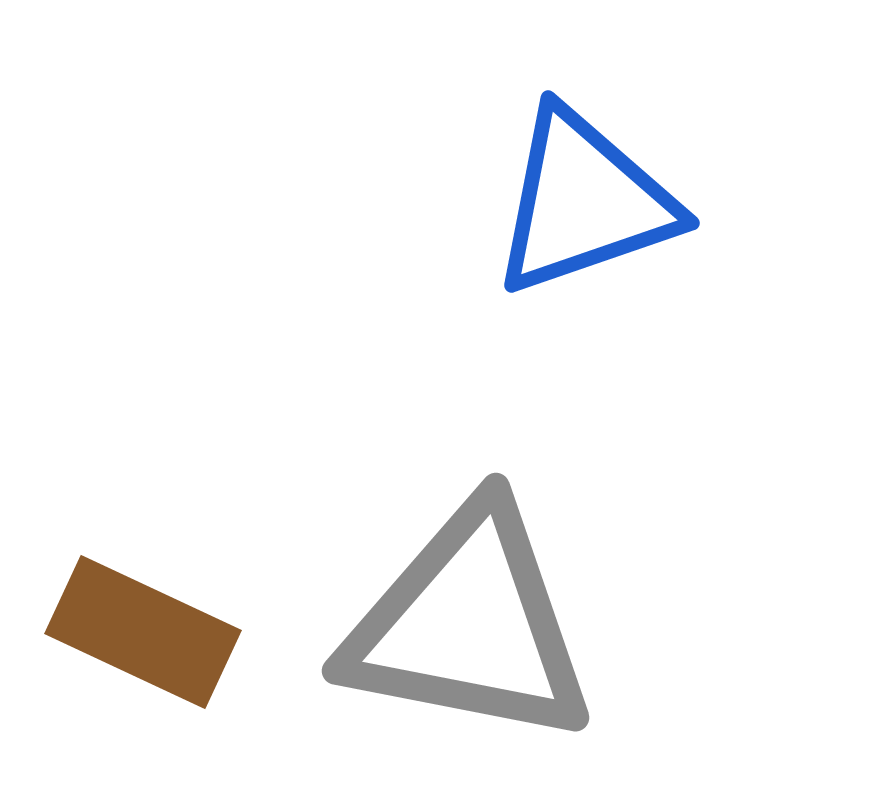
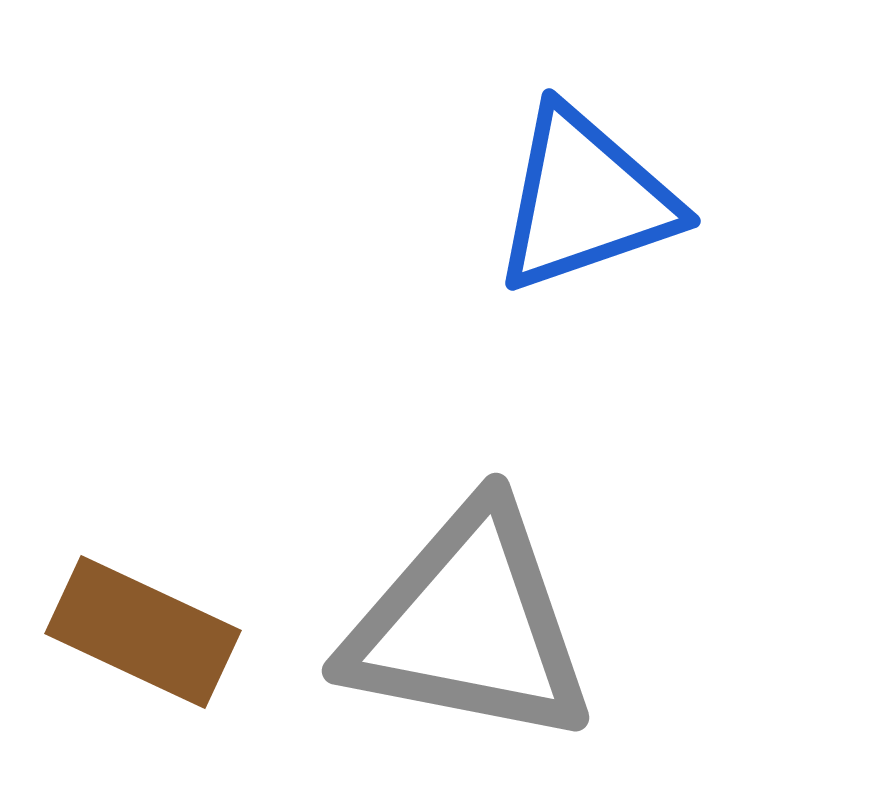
blue triangle: moved 1 px right, 2 px up
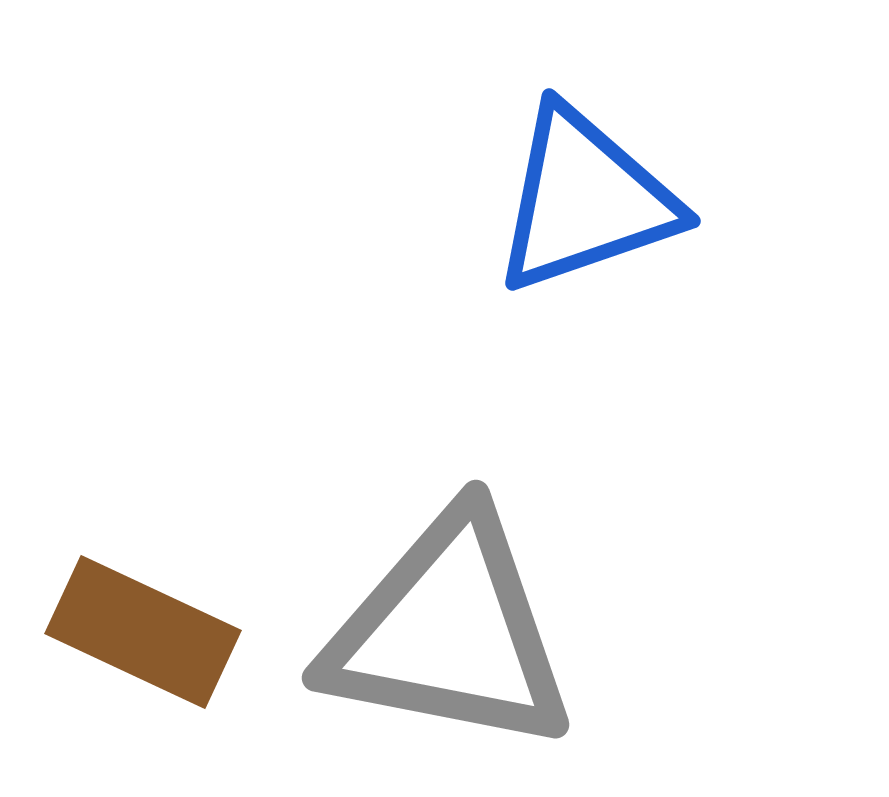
gray triangle: moved 20 px left, 7 px down
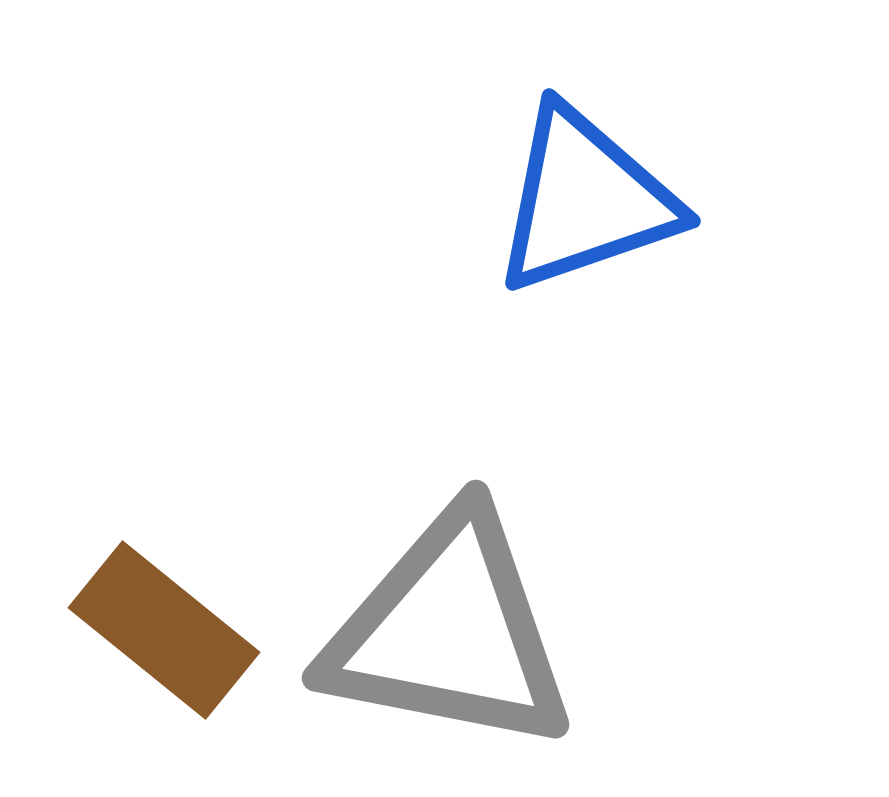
brown rectangle: moved 21 px right, 2 px up; rotated 14 degrees clockwise
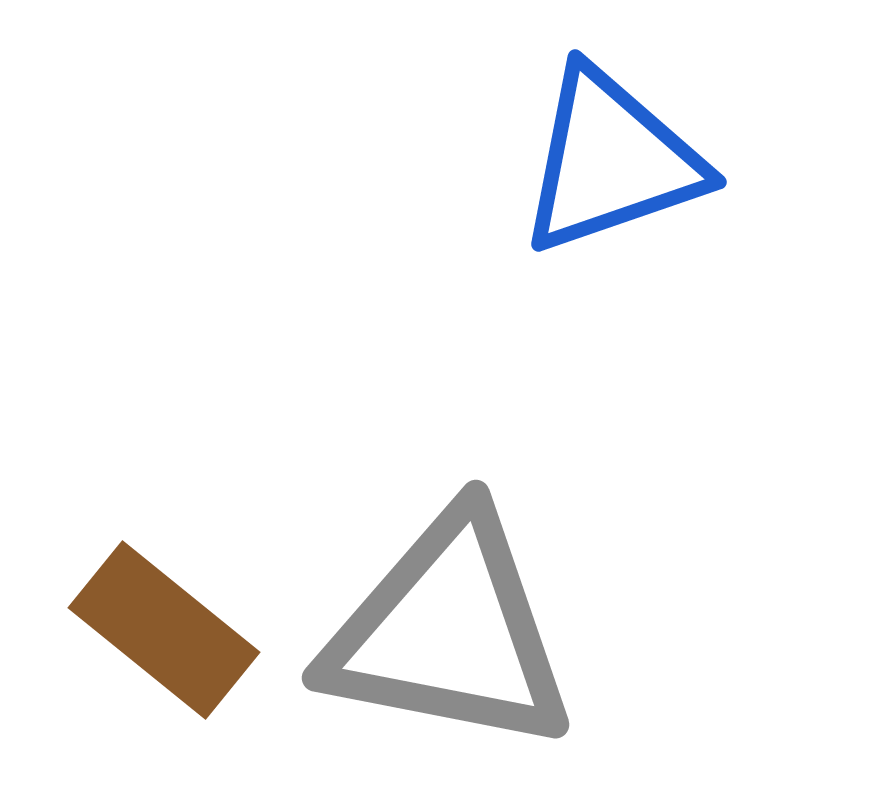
blue triangle: moved 26 px right, 39 px up
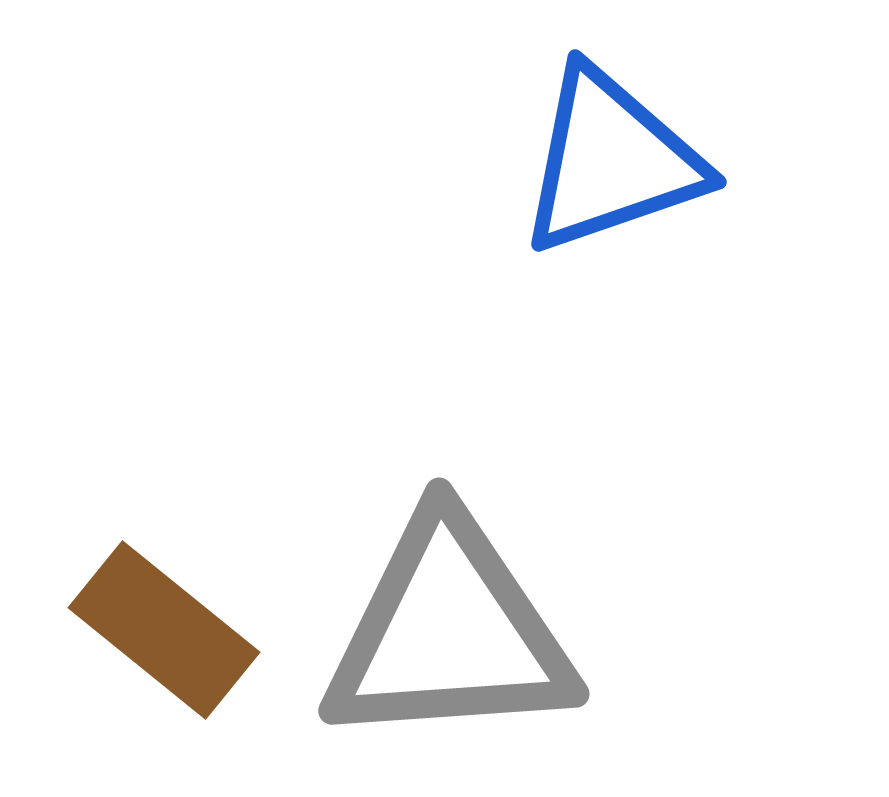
gray triangle: rotated 15 degrees counterclockwise
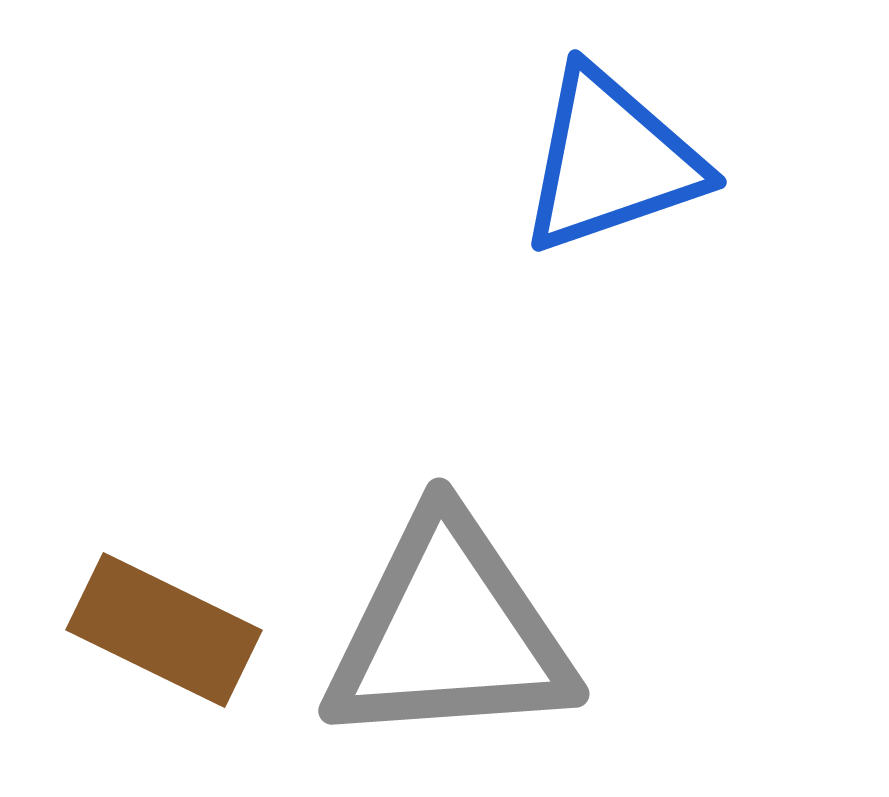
brown rectangle: rotated 13 degrees counterclockwise
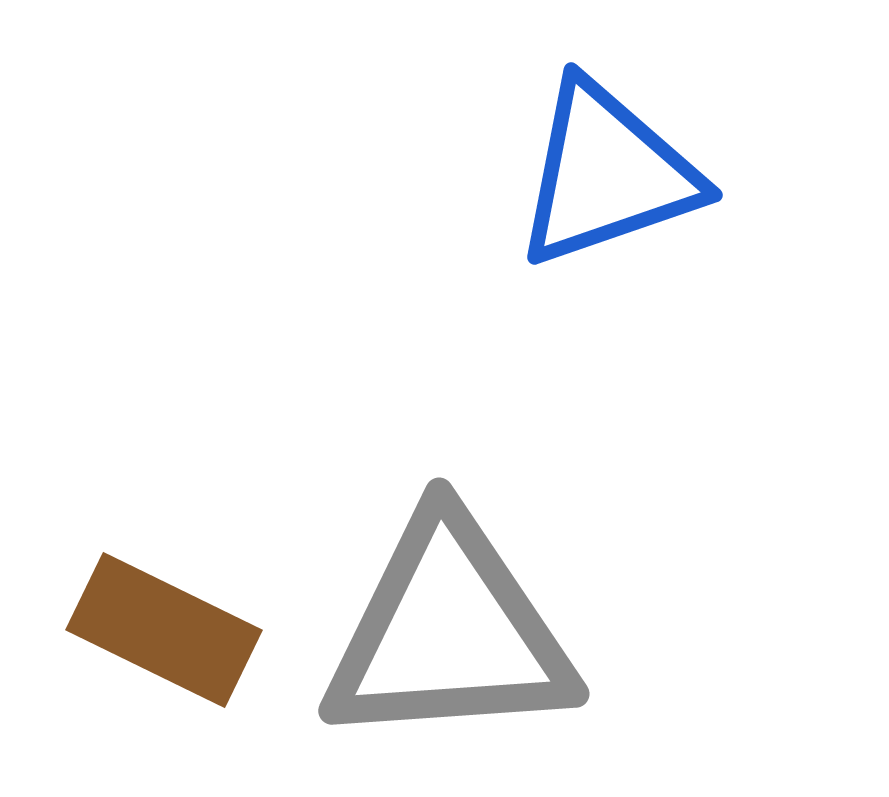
blue triangle: moved 4 px left, 13 px down
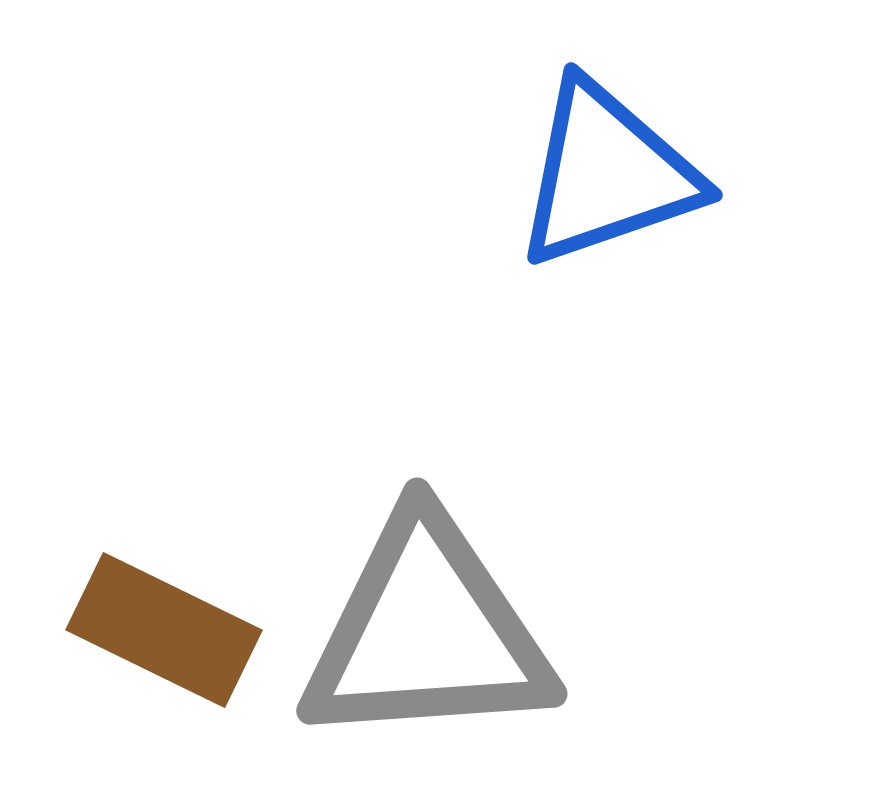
gray triangle: moved 22 px left
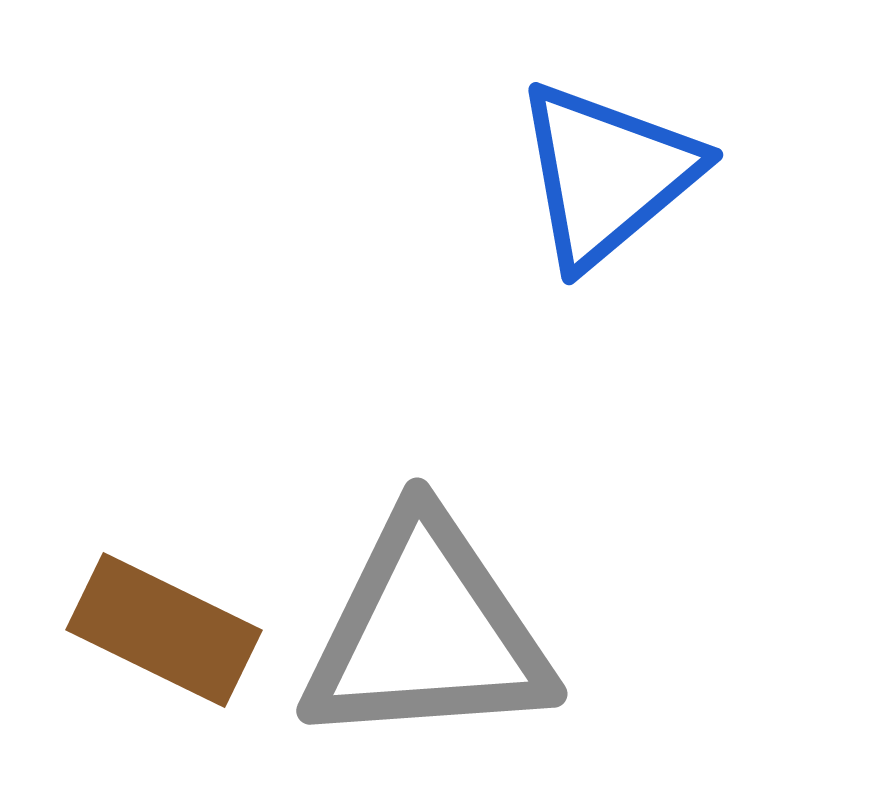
blue triangle: rotated 21 degrees counterclockwise
